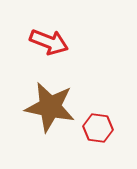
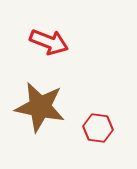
brown star: moved 10 px left
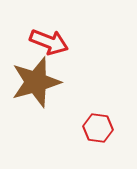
brown star: moved 4 px left, 25 px up; rotated 27 degrees counterclockwise
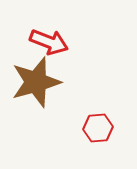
red hexagon: rotated 12 degrees counterclockwise
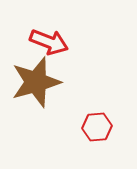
red hexagon: moved 1 px left, 1 px up
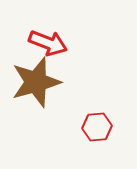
red arrow: moved 1 px left, 1 px down
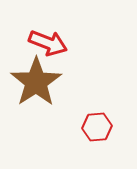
brown star: rotated 18 degrees counterclockwise
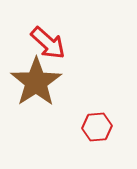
red arrow: rotated 21 degrees clockwise
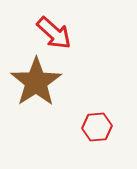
red arrow: moved 6 px right, 10 px up
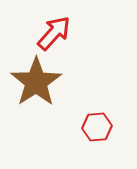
red arrow: rotated 90 degrees counterclockwise
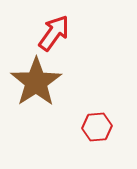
red arrow: rotated 6 degrees counterclockwise
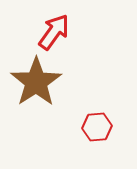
red arrow: moved 1 px up
